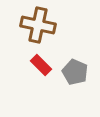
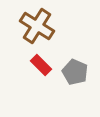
brown cross: moved 1 px left, 1 px down; rotated 20 degrees clockwise
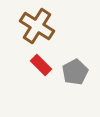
gray pentagon: rotated 20 degrees clockwise
